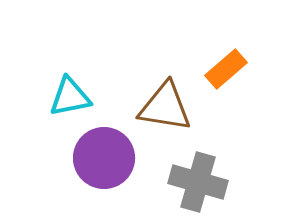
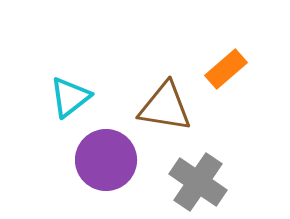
cyan triangle: rotated 27 degrees counterclockwise
purple circle: moved 2 px right, 2 px down
gray cross: rotated 18 degrees clockwise
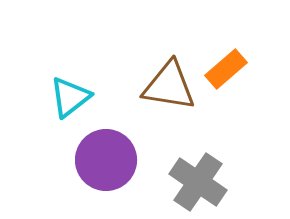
brown triangle: moved 4 px right, 21 px up
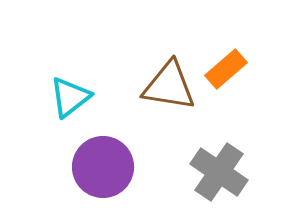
purple circle: moved 3 px left, 7 px down
gray cross: moved 21 px right, 10 px up
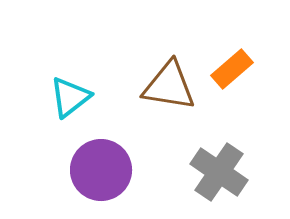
orange rectangle: moved 6 px right
purple circle: moved 2 px left, 3 px down
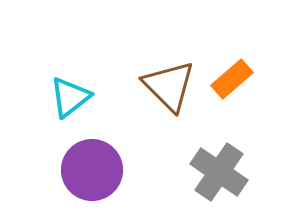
orange rectangle: moved 10 px down
brown triangle: rotated 36 degrees clockwise
purple circle: moved 9 px left
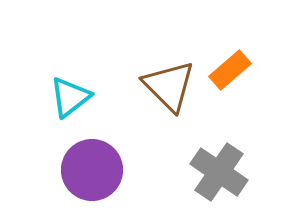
orange rectangle: moved 2 px left, 9 px up
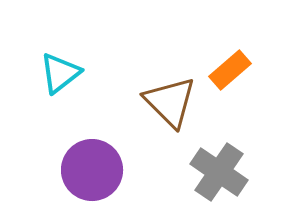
brown triangle: moved 1 px right, 16 px down
cyan triangle: moved 10 px left, 24 px up
